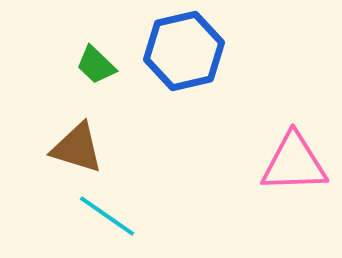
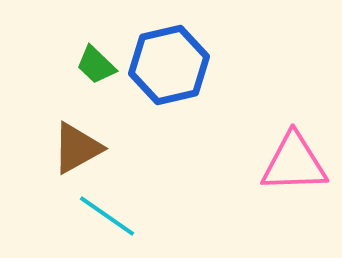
blue hexagon: moved 15 px left, 14 px down
brown triangle: rotated 46 degrees counterclockwise
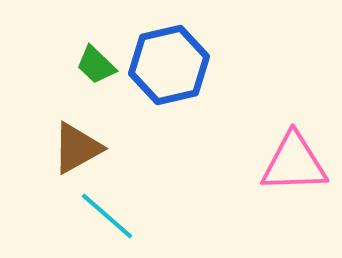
cyan line: rotated 6 degrees clockwise
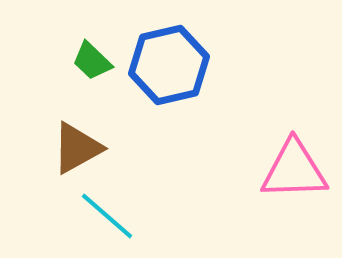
green trapezoid: moved 4 px left, 4 px up
pink triangle: moved 7 px down
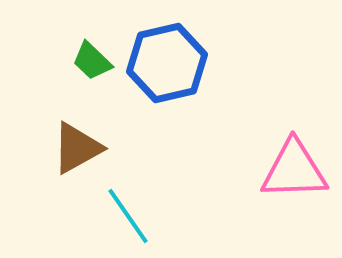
blue hexagon: moved 2 px left, 2 px up
cyan line: moved 21 px right; rotated 14 degrees clockwise
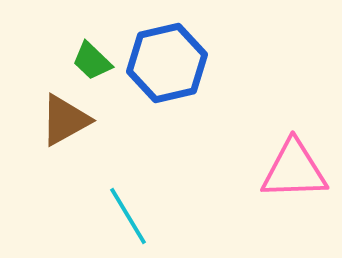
brown triangle: moved 12 px left, 28 px up
cyan line: rotated 4 degrees clockwise
